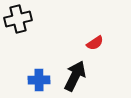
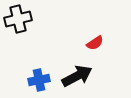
black arrow: moved 2 px right; rotated 36 degrees clockwise
blue cross: rotated 10 degrees counterclockwise
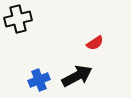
blue cross: rotated 10 degrees counterclockwise
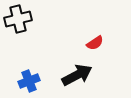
black arrow: moved 1 px up
blue cross: moved 10 px left, 1 px down
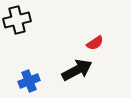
black cross: moved 1 px left, 1 px down
black arrow: moved 5 px up
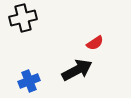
black cross: moved 6 px right, 2 px up
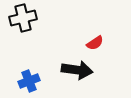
black arrow: rotated 36 degrees clockwise
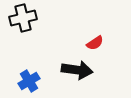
blue cross: rotated 10 degrees counterclockwise
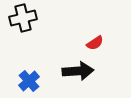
black arrow: moved 1 px right, 1 px down; rotated 12 degrees counterclockwise
blue cross: rotated 10 degrees counterclockwise
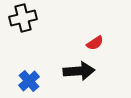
black arrow: moved 1 px right
